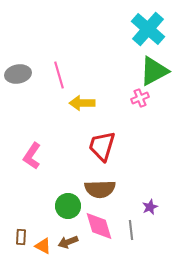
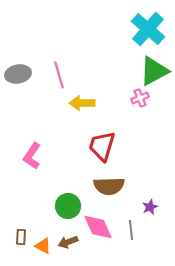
brown semicircle: moved 9 px right, 3 px up
pink diamond: moved 1 px left, 1 px down; rotated 8 degrees counterclockwise
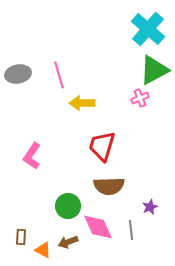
green triangle: moved 1 px up
orange triangle: moved 4 px down
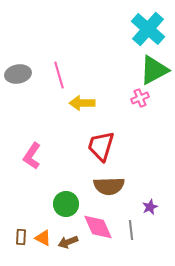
red trapezoid: moved 1 px left
green circle: moved 2 px left, 2 px up
orange triangle: moved 12 px up
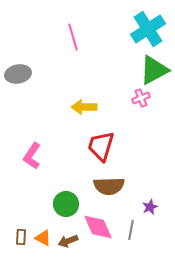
cyan cross: rotated 16 degrees clockwise
pink line: moved 14 px right, 38 px up
pink cross: moved 1 px right
yellow arrow: moved 2 px right, 4 px down
gray line: rotated 18 degrees clockwise
brown arrow: moved 1 px up
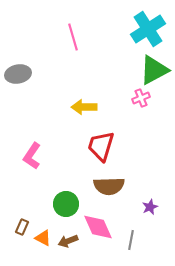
gray line: moved 10 px down
brown rectangle: moved 1 px right, 10 px up; rotated 21 degrees clockwise
